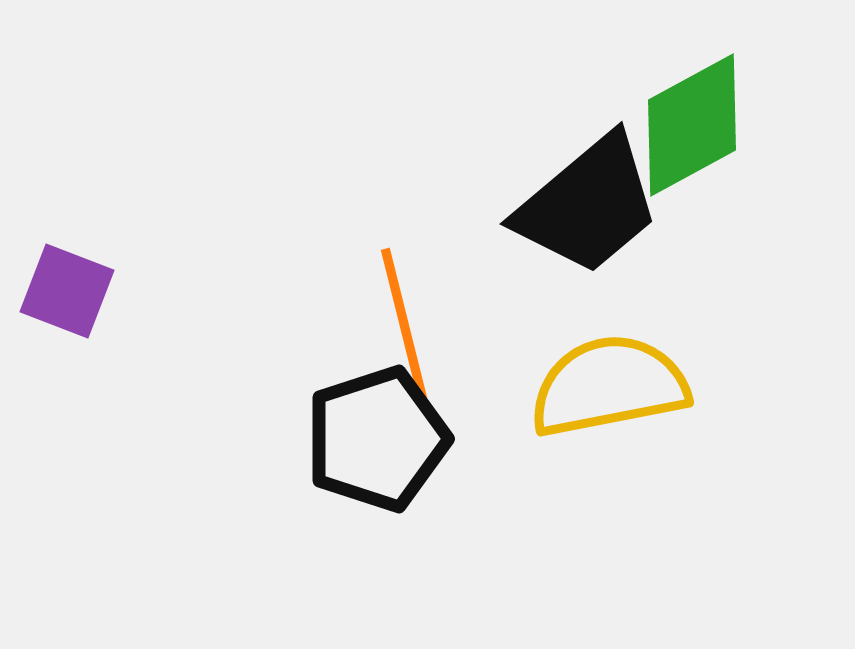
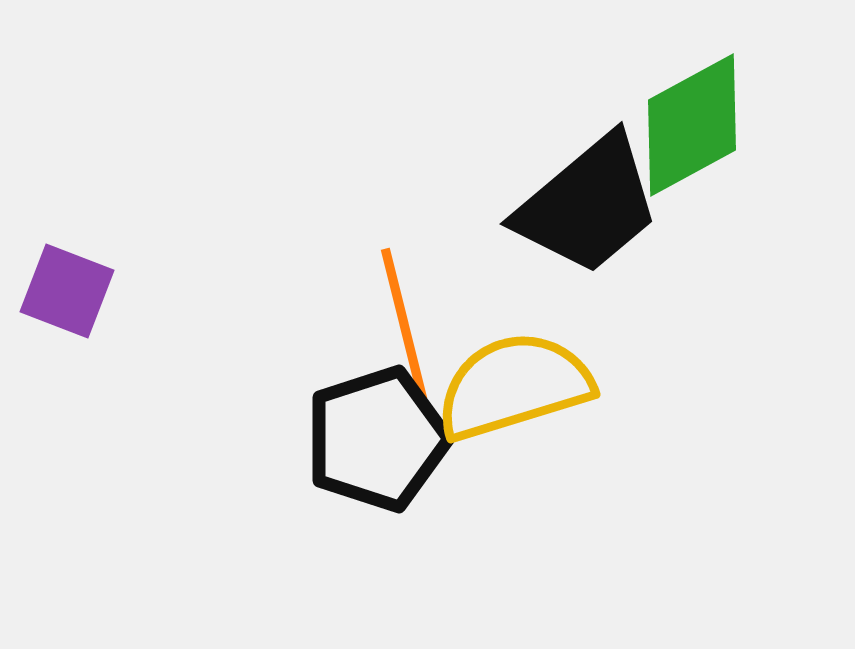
yellow semicircle: moved 95 px left; rotated 6 degrees counterclockwise
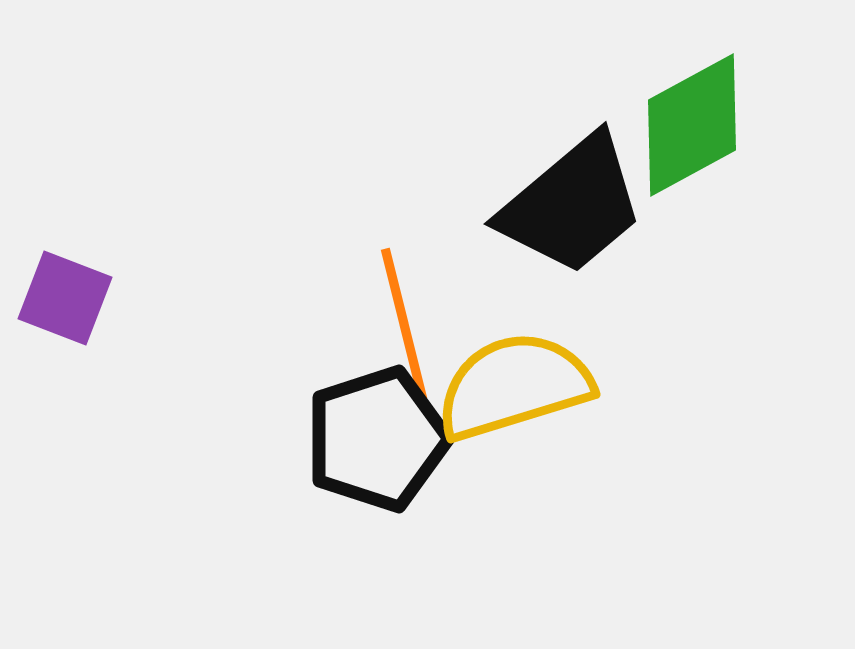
black trapezoid: moved 16 px left
purple square: moved 2 px left, 7 px down
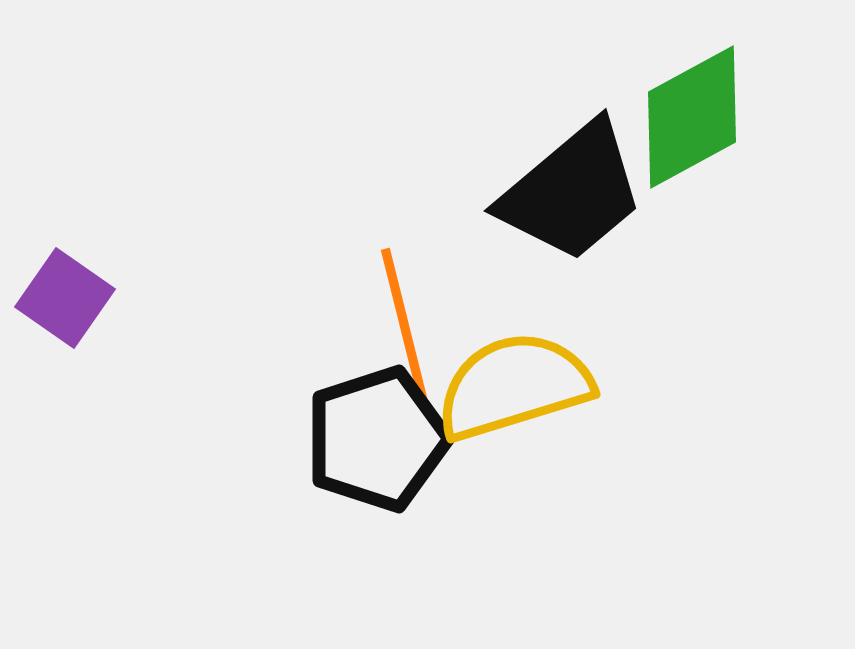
green diamond: moved 8 px up
black trapezoid: moved 13 px up
purple square: rotated 14 degrees clockwise
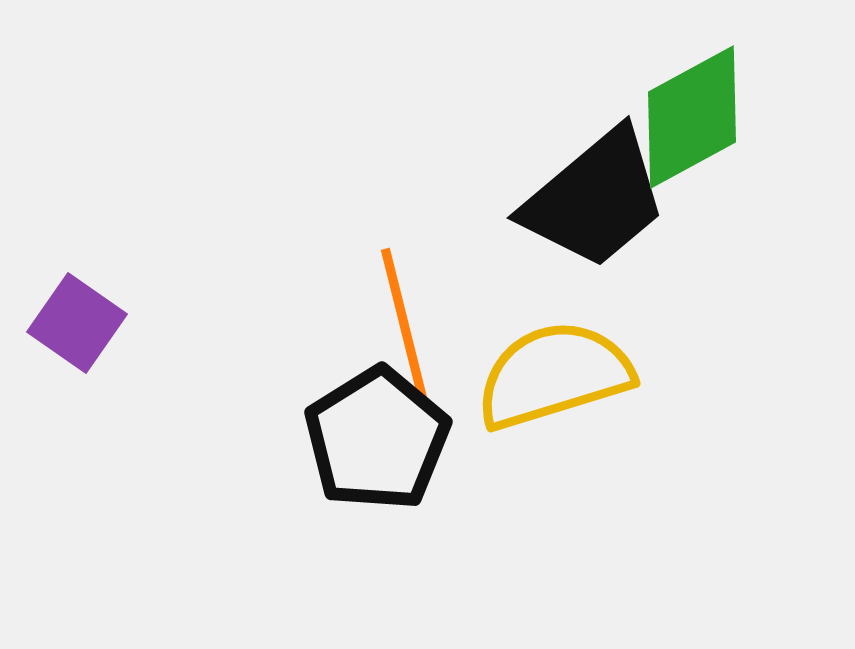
black trapezoid: moved 23 px right, 7 px down
purple square: moved 12 px right, 25 px down
yellow semicircle: moved 40 px right, 11 px up
black pentagon: rotated 14 degrees counterclockwise
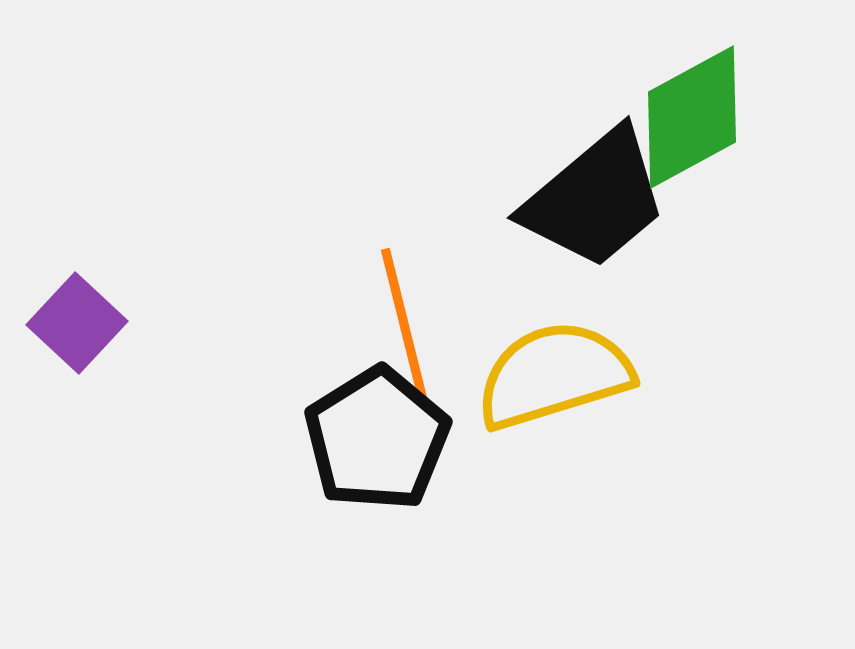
purple square: rotated 8 degrees clockwise
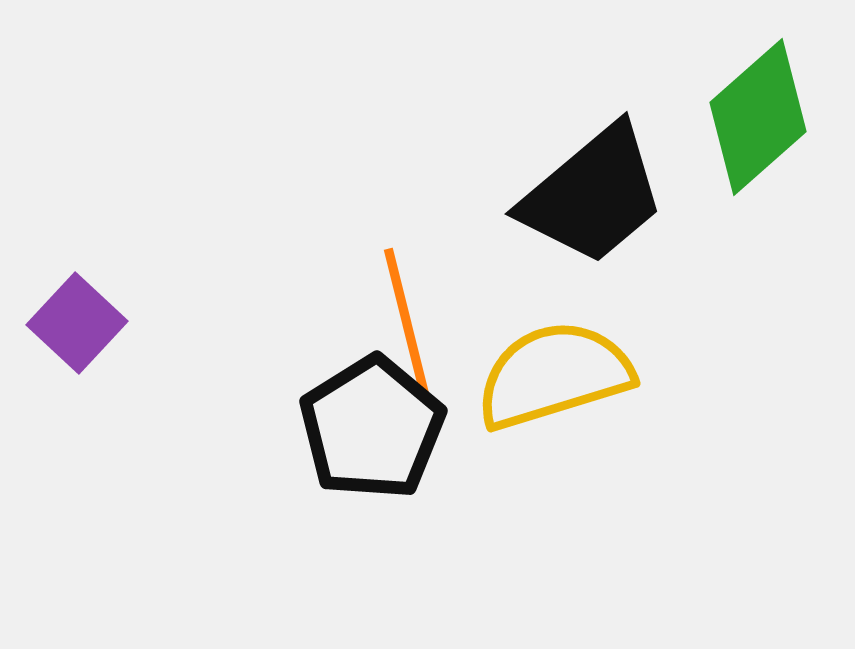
green diamond: moved 66 px right; rotated 13 degrees counterclockwise
black trapezoid: moved 2 px left, 4 px up
orange line: moved 3 px right
black pentagon: moved 5 px left, 11 px up
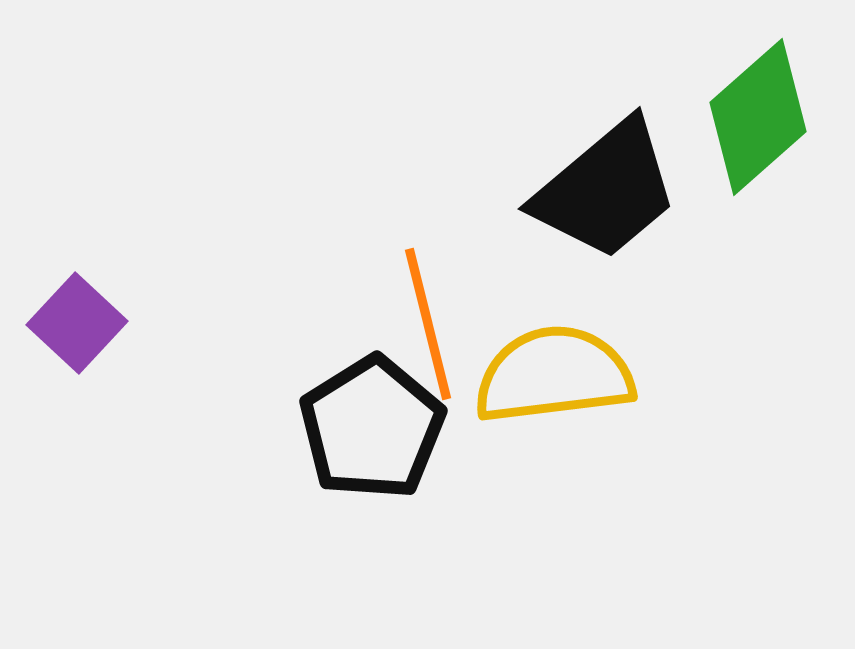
black trapezoid: moved 13 px right, 5 px up
orange line: moved 21 px right
yellow semicircle: rotated 10 degrees clockwise
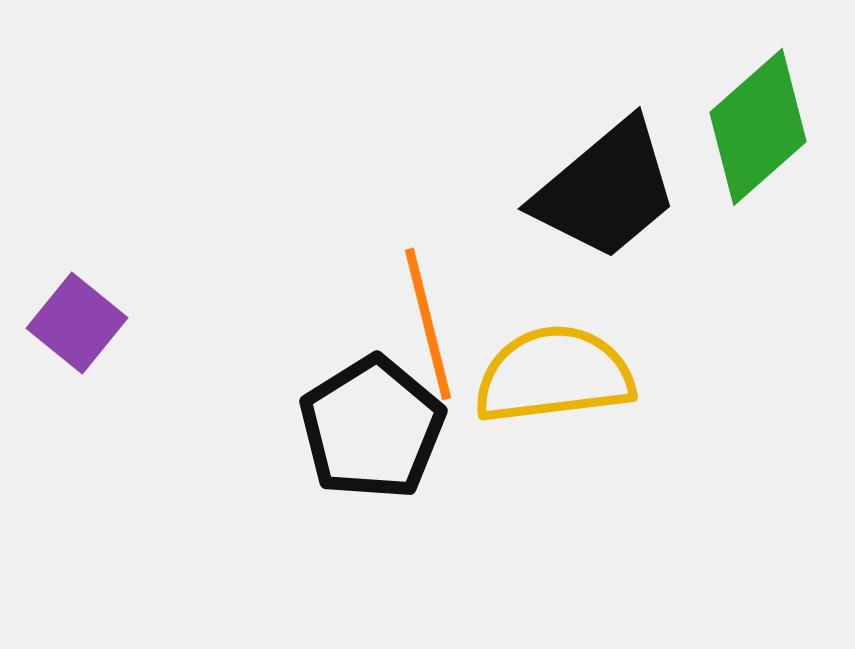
green diamond: moved 10 px down
purple square: rotated 4 degrees counterclockwise
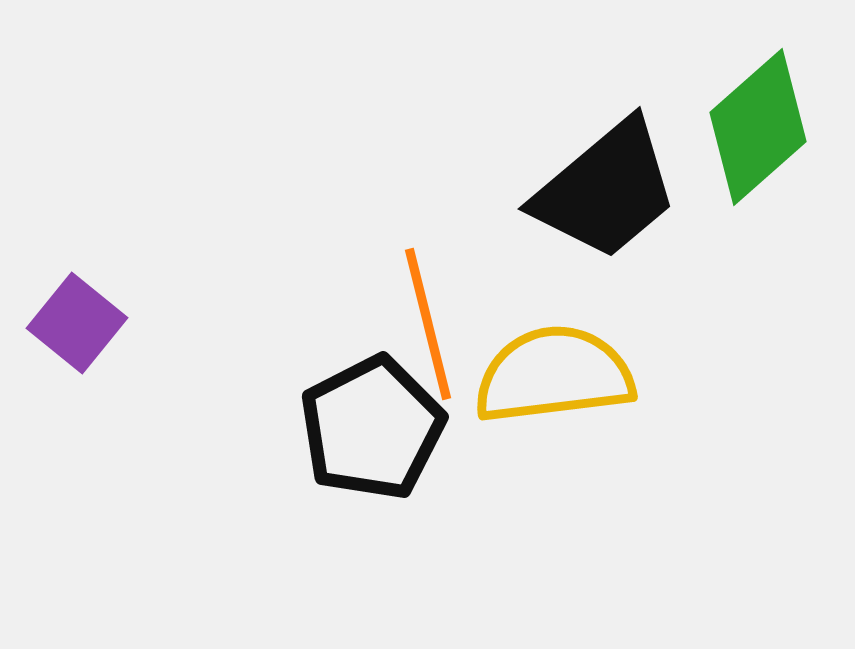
black pentagon: rotated 5 degrees clockwise
